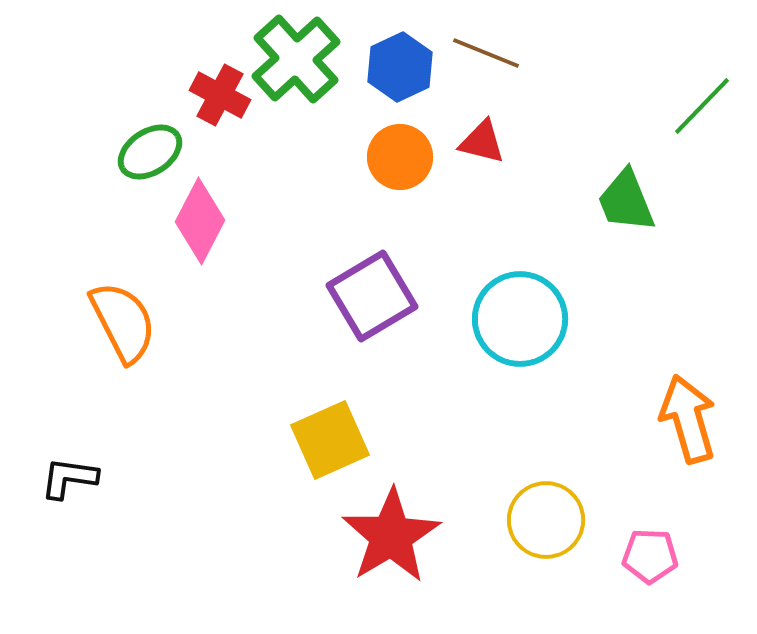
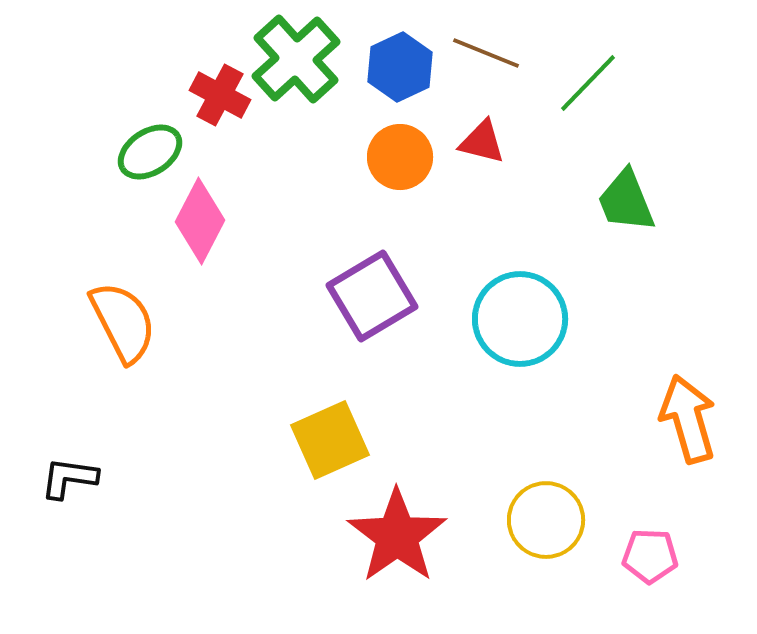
green line: moved 114 px left, 23 px up
red star: moved 6 px right; rotated 4 degrees counterclockwise
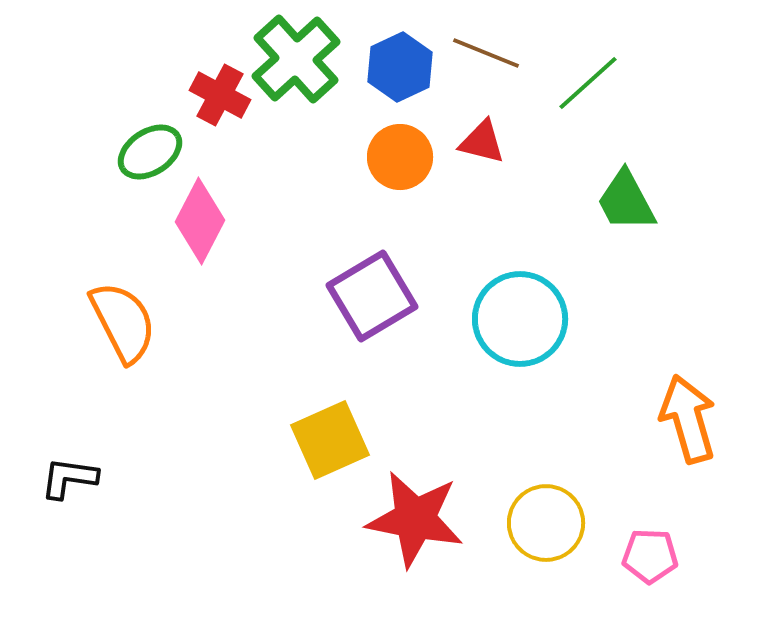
green line: rotated 4 degrees clockwise
green trapezoid: rotated 6 degrees counterclockwise
yellow circle: moved 3 px down
red star: moved 18 px right, 17 px up; rotated 26 degrees counterclockwise
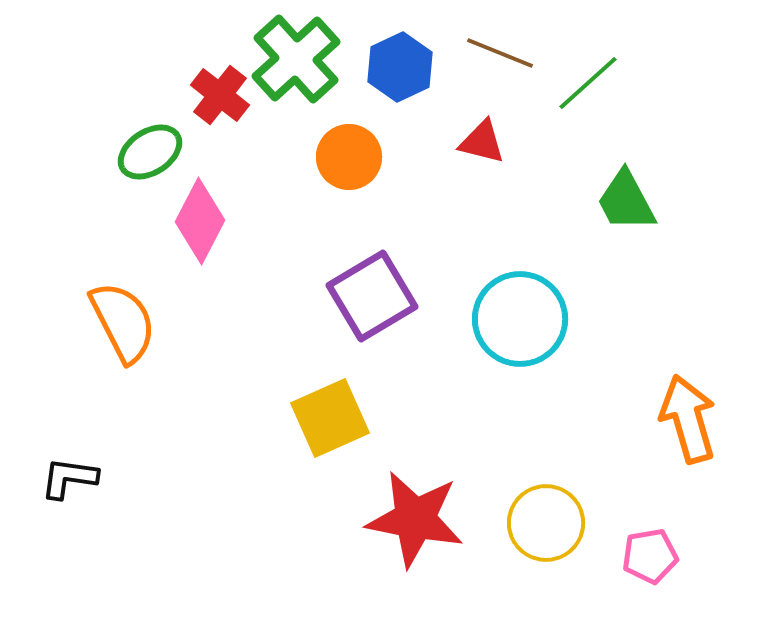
brown line: moved 14 px right
red cross: rotated 10 degrees clockwise
orange circle: moved 51 px left
yellow square: moved 22 px up
pink pentagon: rotated 12 degrees counterclockwise
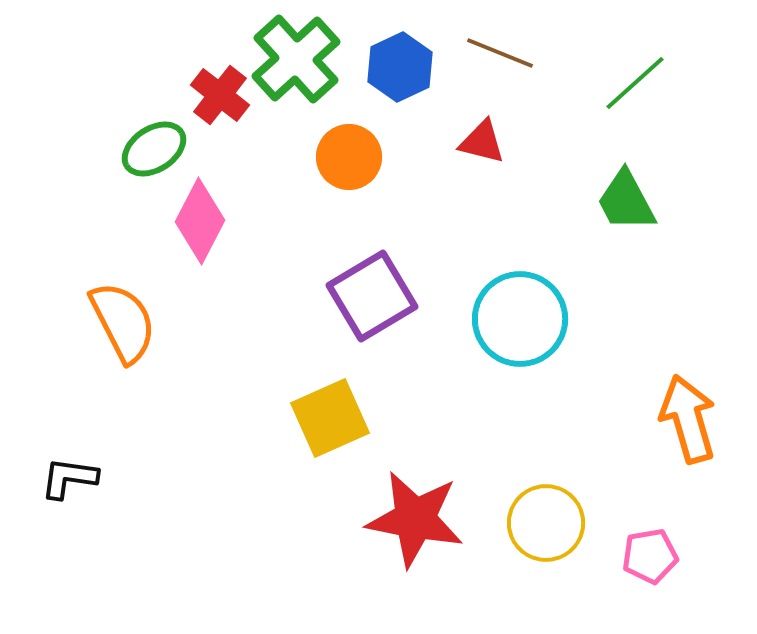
green line: moved 47 px right
green ellipse: moved 4 px right, 3 px up
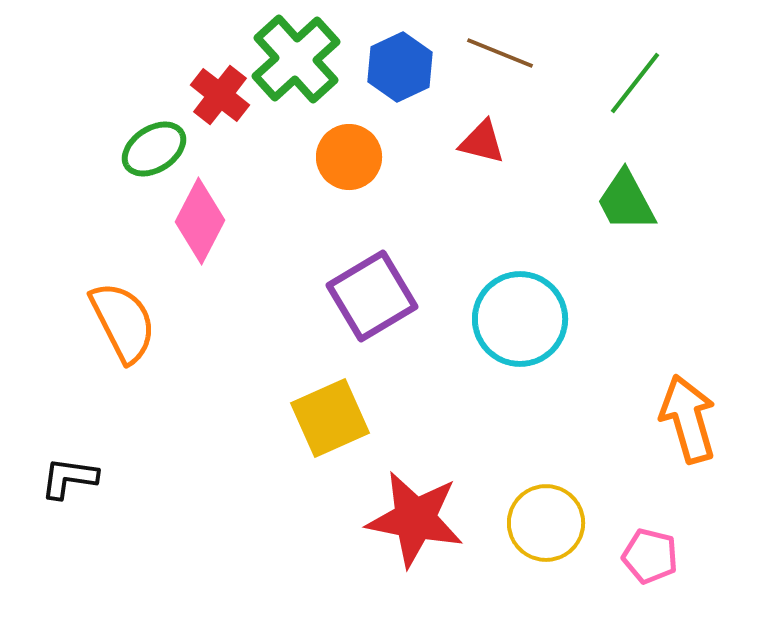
green line: rotated 10 degrees counterclockwise
pink pentagon: rotated 24 degrees clockwise
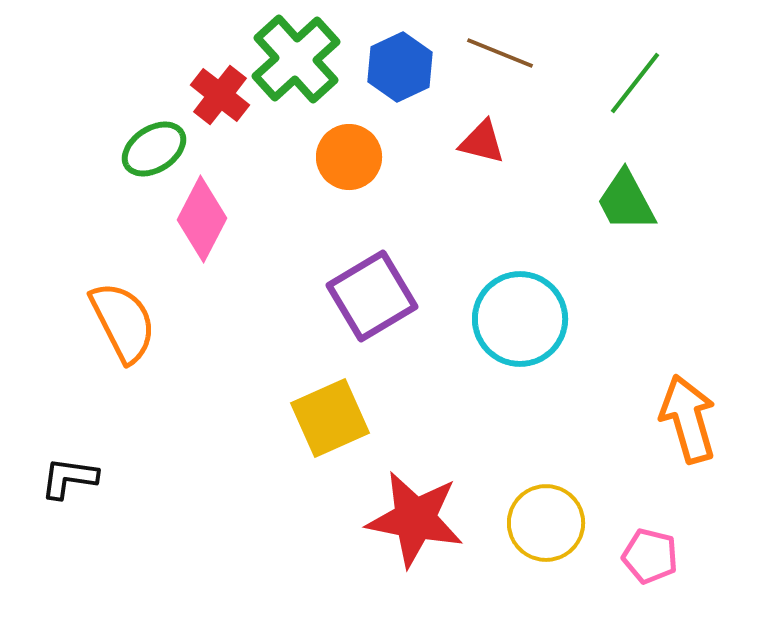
pink diamond: moved 2 px right, 2 px up
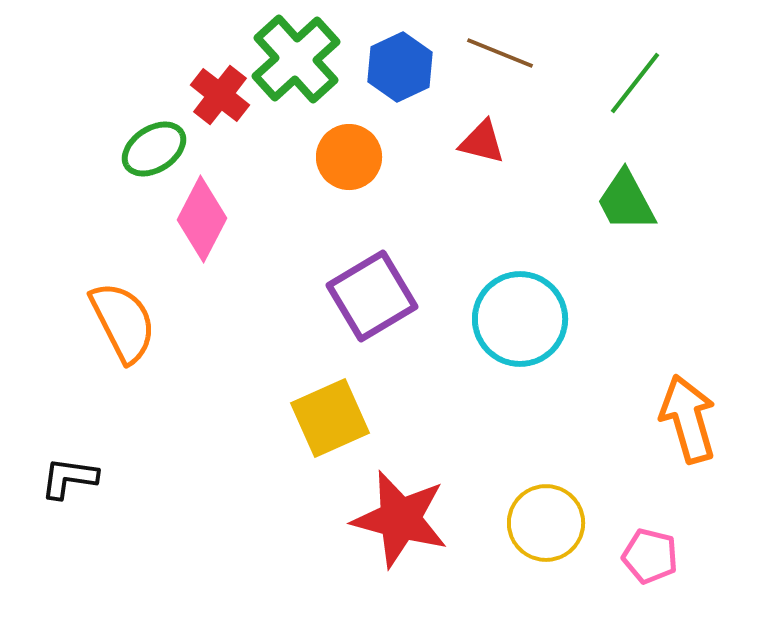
red star: moved 15 px left; rotated 4 degrees clockwise
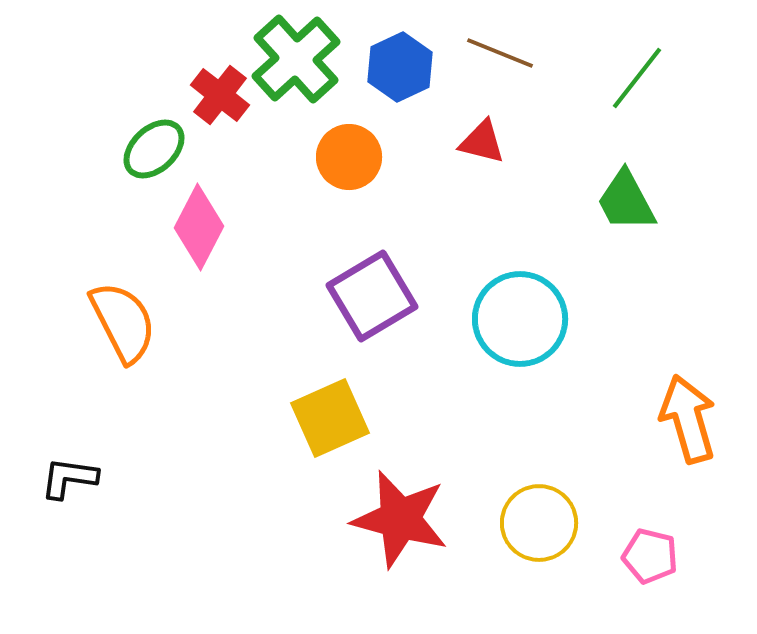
green line: moved 2 px right, 5 px up
green ellipse: rotated 10 degrees counterclockwise
pink diamond: moved 3 px left, 8 px down
yellow circle: moved 7 px left
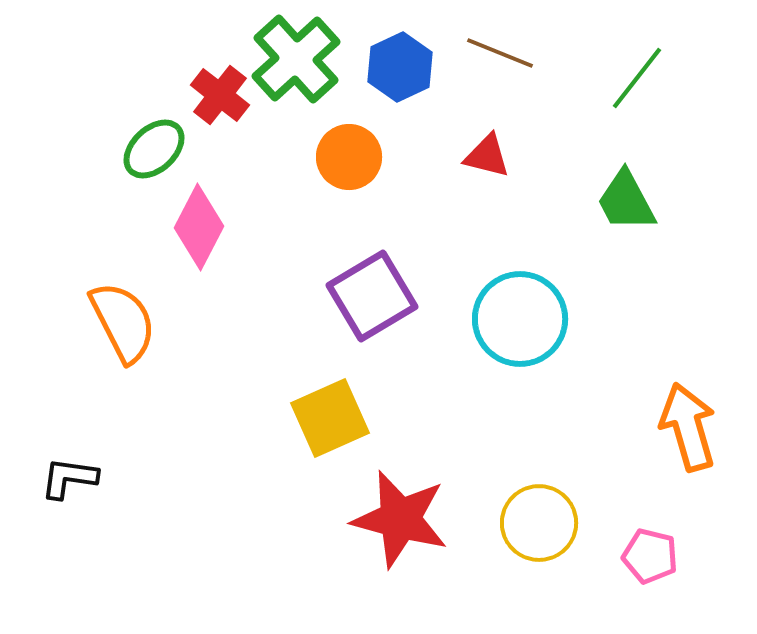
red triangle: moved 5 px right, 14 px down
orange arrow: moved 8 px down
